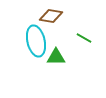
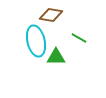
brown diamond: moved 1 px up
green line: moved 5 px left
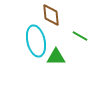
brown diamond: rotated 75 degrees clockwise
green line: moved 1 px right, 2 px up
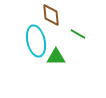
green line: moved 2 px left, 2 px up
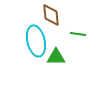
green line: rotated 21 degrees counterclockwise
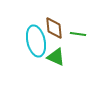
brown diamond: moved 3 px right, 13 px down
green triangle: rotated 24 degrees clockwise
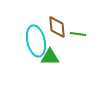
brown diamond: moved 3 px right, 1 px up
green triangle: moved 6 px left; rotated 24 degrees counterclockwise
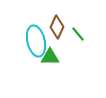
brown diamond: rotated 30 degrees clockwise
green line: rotated 42 degrees clockwise
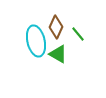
brown diamond: moved 1 px left
green triangle: moved 8 px right, 3 px up; rotated 30 degrees clockwise
